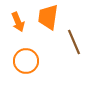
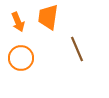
brown line: moved 3 px right, 7 px down
orange circle: moved 5 px left, 3 px up
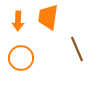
orange arrow: moved 1 px up; rotated 24 degrees clockwise
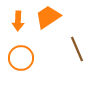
orange trapezoid: rotated 48 degrees clockwise
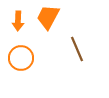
orange trapezoid: rotated 28 degrees counterclockwise
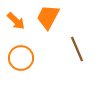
orange arrow: moved 2 px left; rotated 48 degrees counterclockwise
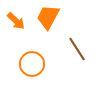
brown line: rotated 10 degrees counterclockwise
orange circle: moved 11 px right, 6 px down
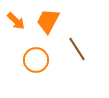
orange trapezoid: moved 4 px down
orange circle: moved 4 px right, 4 px up
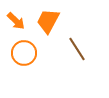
orange circle: moved 12 px left, 7 px up
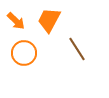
orange trapezoid: moved 1 px right, 1 px up
